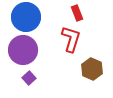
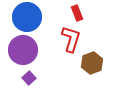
blue circle: moved 1 px right
brown hexagon: moved 6 px up; rotated 15 degrees clockwise
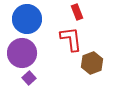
red rectangle: moved 1 px up
blue circle: moved 2 px down
red L-shape: rotated 24 degrees counterclockwise
purple circle: moved 1 px left, 3 px down
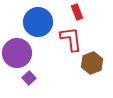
blue circle: moved 11 px right, 3 px down
purple circle: moved 5 px left
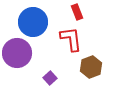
blue circle: moved 5 px left
brown hexagon: moved 1 px left, 4 px down
purple square: moved 21 px right
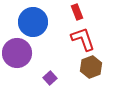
red L-shape: moved 12 px right; rotated 12 degrees counterclockwise
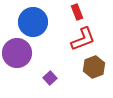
red L-shape: rotated 88 degrees clockwise
brown hexagon: moved 3 px right
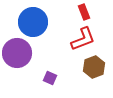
red rectangle: moved 7 px right
purple square: rotated 24 degrees counterclockwise
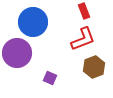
red rectangle: moved 1 px up
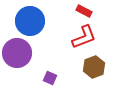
red rectangle: rotated 42 degrees counterclockwise
blue circle: moved 3 px left, 1 px up
red L-shape: moved 1 px right, 2 px up
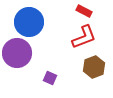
blue circle: moved 1 px left, 1 px down
